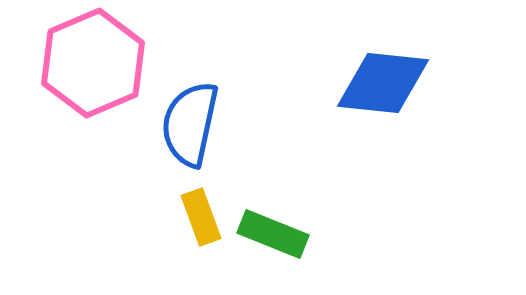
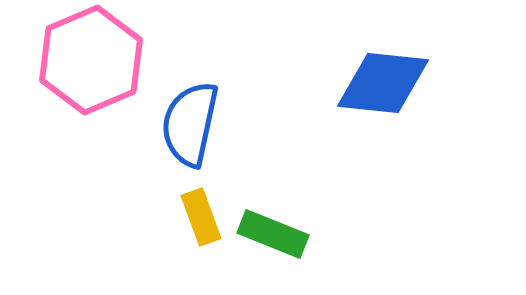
pink hexagon: moved 2 px left, 3 px up
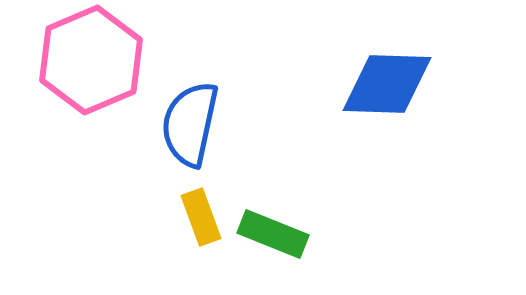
blue diamond: moved 4 px right, 1 px down; rotated 4 degrees counterclockwise
